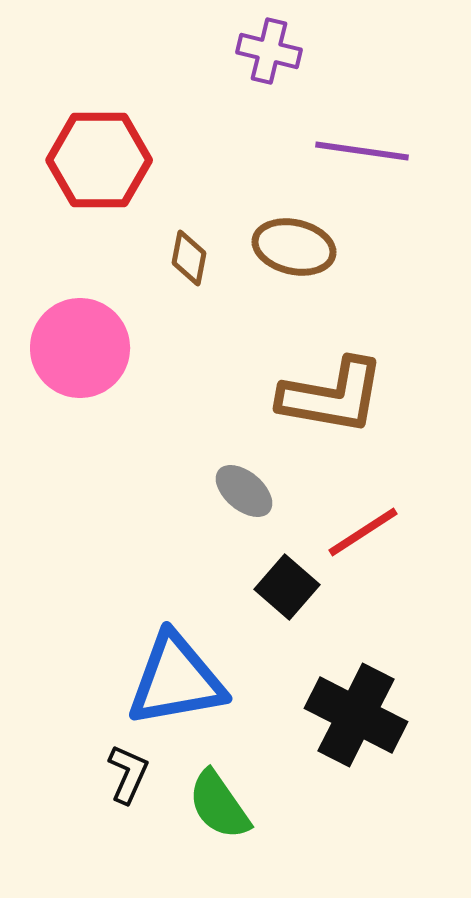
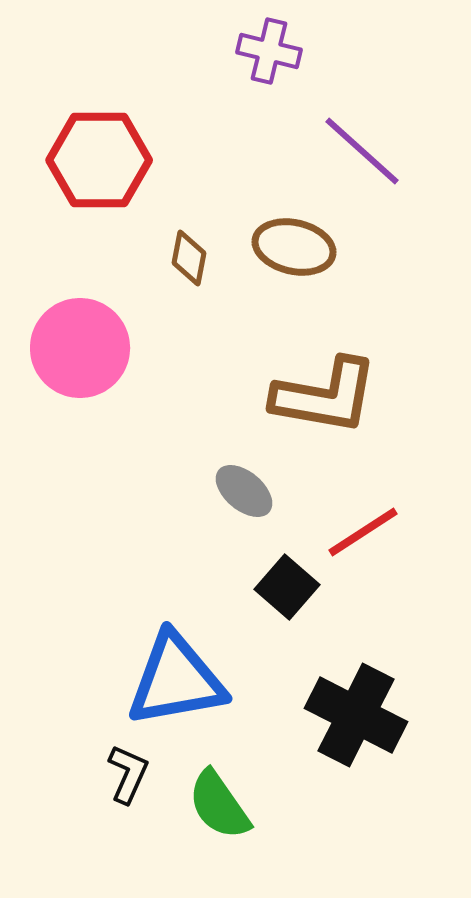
purple line: rotated 34 degrees clockwise
brown L-shape: moved 7 px left
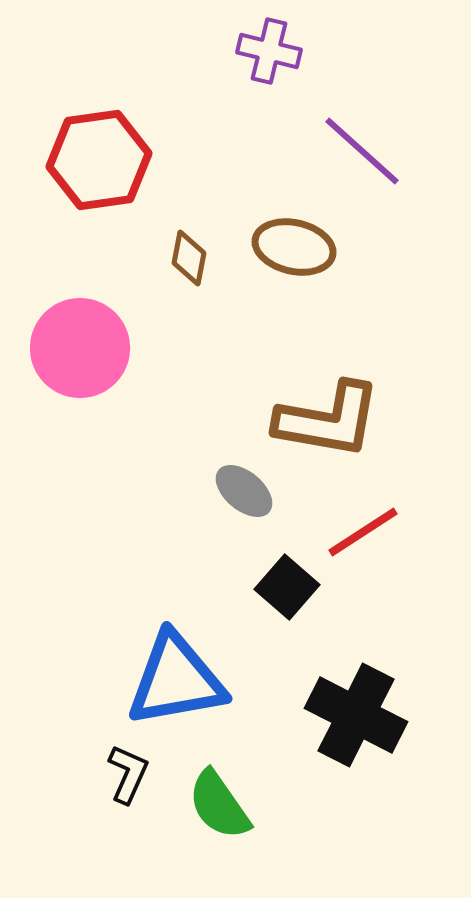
red hexagon: rotated 8 degrees counterclockwise
brown L-shape: moved 3 px right, 24 px down
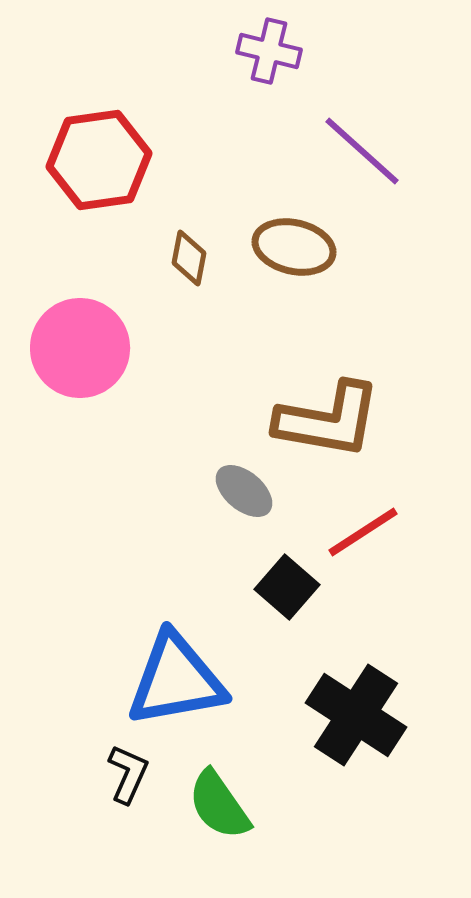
black cross: rotated 6 degrees clockwise
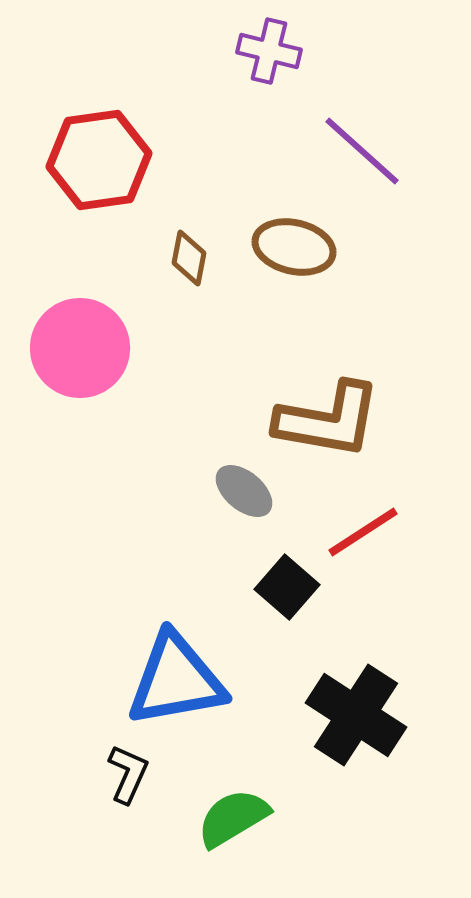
green semicircle: moved 14 px right, 13 px down; rotated 94 degrees clockwise
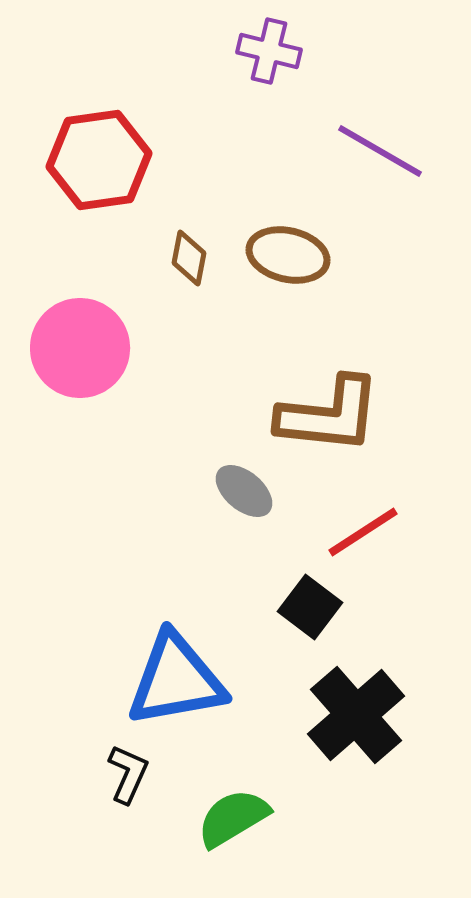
purple line: moved 18 px right; rotated 12 degrees counterclockwise
brown ellipse: moved 6 px left, 8 px down
brown L-shape: moved 1 px right, 5 px up; rotated 4 degrees counterclockwise
black square: moved 23 px right, 20 px down; rotated 4 degrees counterclockwise
black cross: rotated 16 degrees clockwise
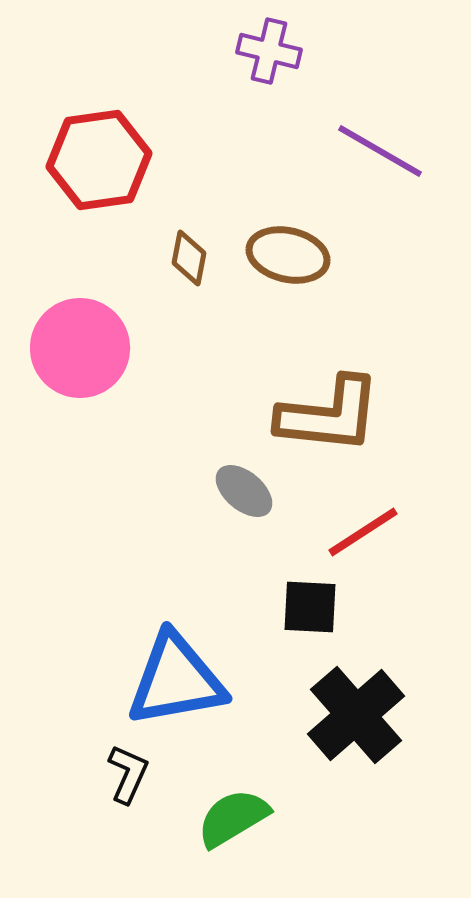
black square: rotated 34 degrees counterclockwise
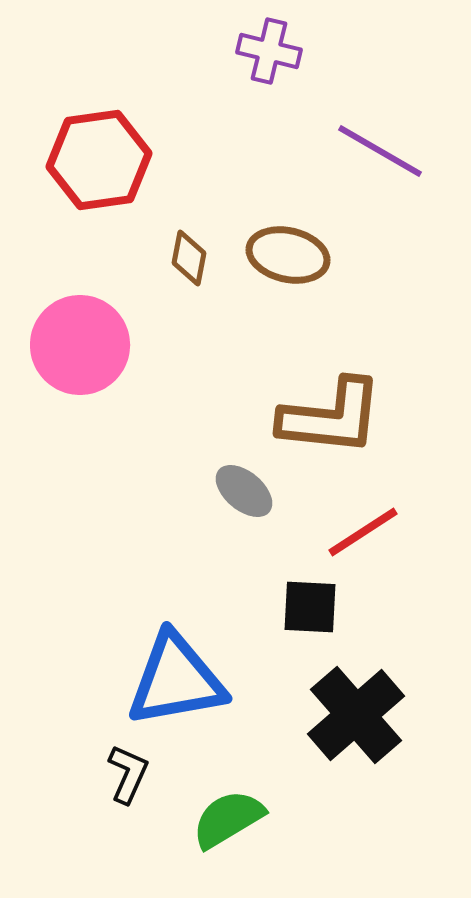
pink circle: moved 3 px up
brown L-shape: moved 2 px right, 2 px down
green semicircle: moved 5 px left, 1 px down
